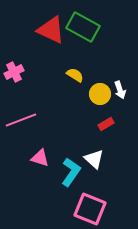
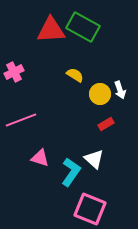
red triangle: rotated 28 degrees counterclockwise
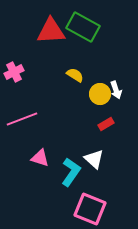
red triangle: moved 1 px down
white arrow: moved 4 px left
pink line: moved 1 px right, 1 px up
